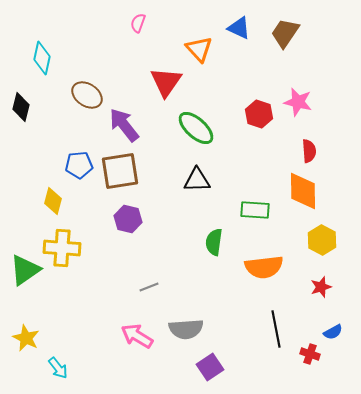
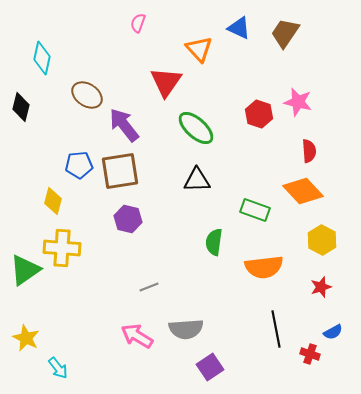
orange diamond: rotated 42 degrees counterclockwise
green rectangle: rotated 16 degrees clockwise
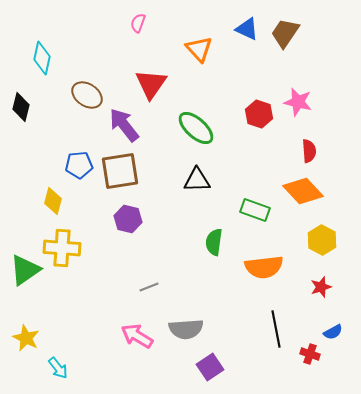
blue triangle: moved 8 px right, 1 px down
red triangle: moved 15 px left, 2 px down
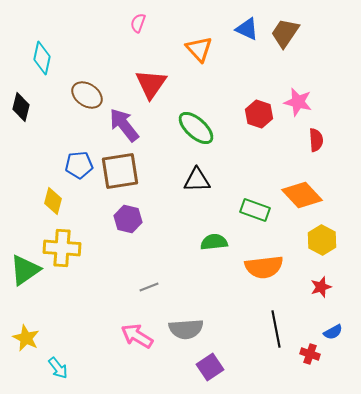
red semicircle: moved 7 px right, 11 px up
orange diamond: moved 1 px left, 4 px down
green semicircle: rotated 76 degrees clockwise
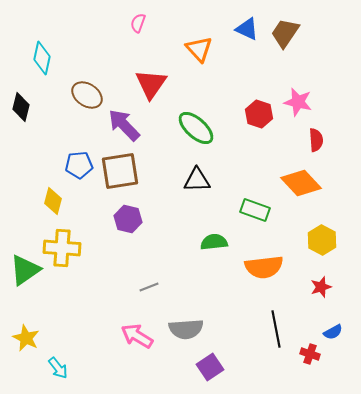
purple arrow: rotated 6 degrees counterclockwise
orange diamond: moved 1 px left, 12 px up
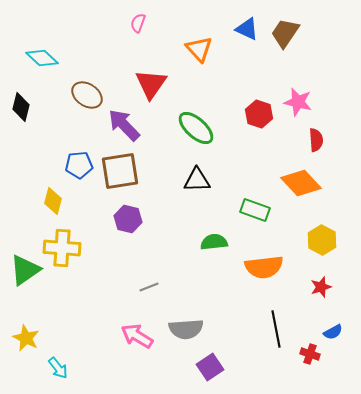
cyan diamond: rotated 60 degrees counterclockwise
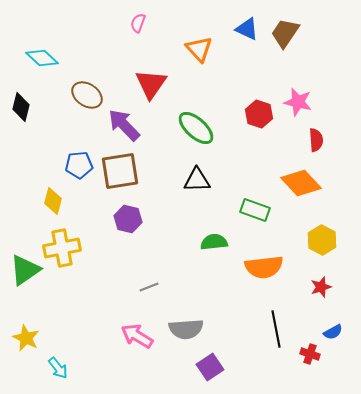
yellow cross: rotated 15 degrees counterclockwise
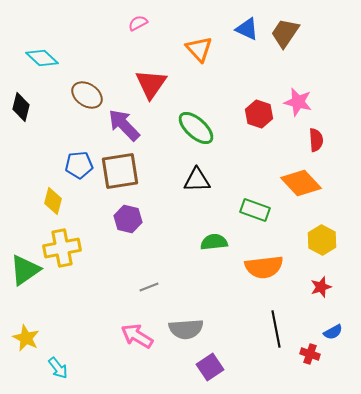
pink semicircle: rotated 42 degrees clockwise
